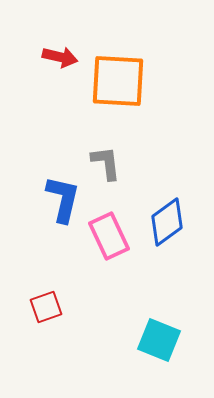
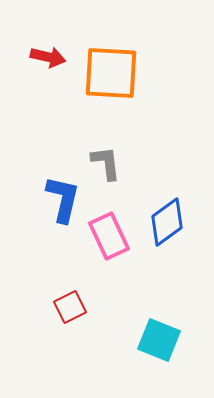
red arrow: moved 12 px left
orange square: moved 7 px left, 8 px up
red square: moved 24 px right; rotated 8 degrees counterclockwise
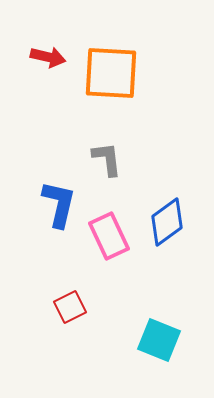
gray L-shape: moved 1 px right, 4 px up
blue L-shape: moved 4 px left, 5 px down
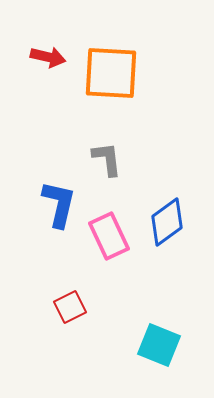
cyan square: moved 5 px down
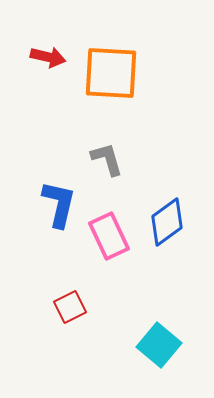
gray L-shape: rotated 9 degrees counterclockwise
cyan square: rotated 18 degrees clockwise
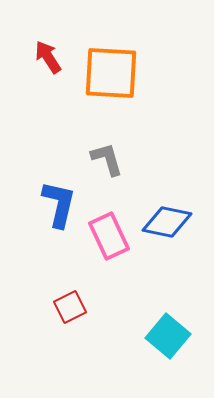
red arrow: rotated 136 degrees counterclockwise
blue diamond: rotated 48 degrees clockwise
cyan square: moved 9 px right, 9 px up
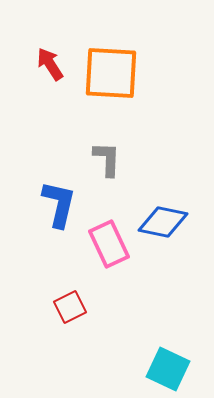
red arrow: moved 2 px right, 7 px down
gray L-shape: rotated 18 degrees clockwise
blue diamond: moved 4 px left
pink rectangle: moved 8 px down
cyan square: moved 33 px down; rotated 15 degrees counterclockwise
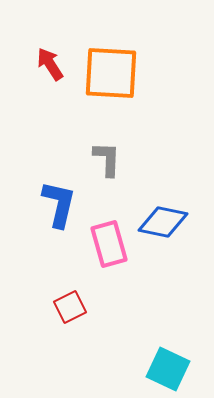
pink rectangle: rotated 9 degrees clockwise
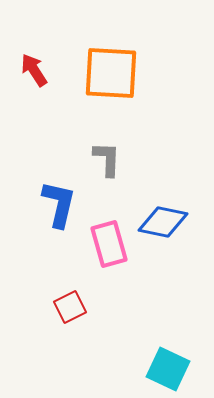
red arrow: moved 16 px left, 6 px down
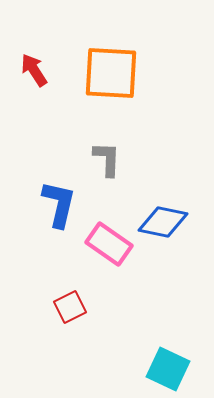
pink rectangle: rotated 39 degrees counterclockwise
